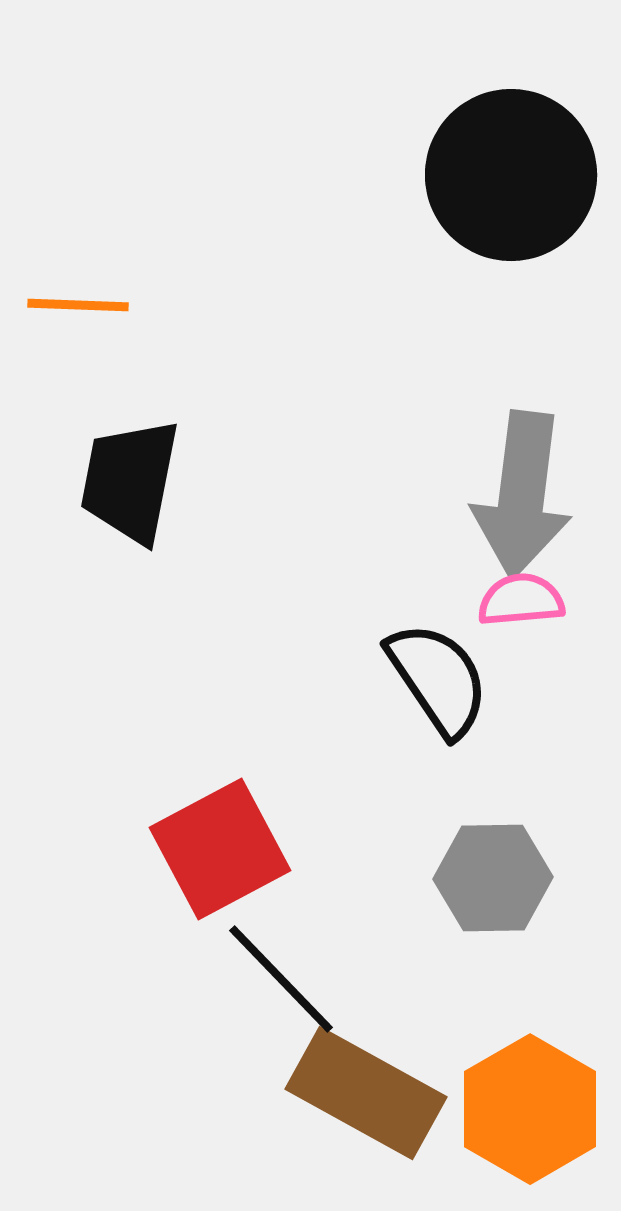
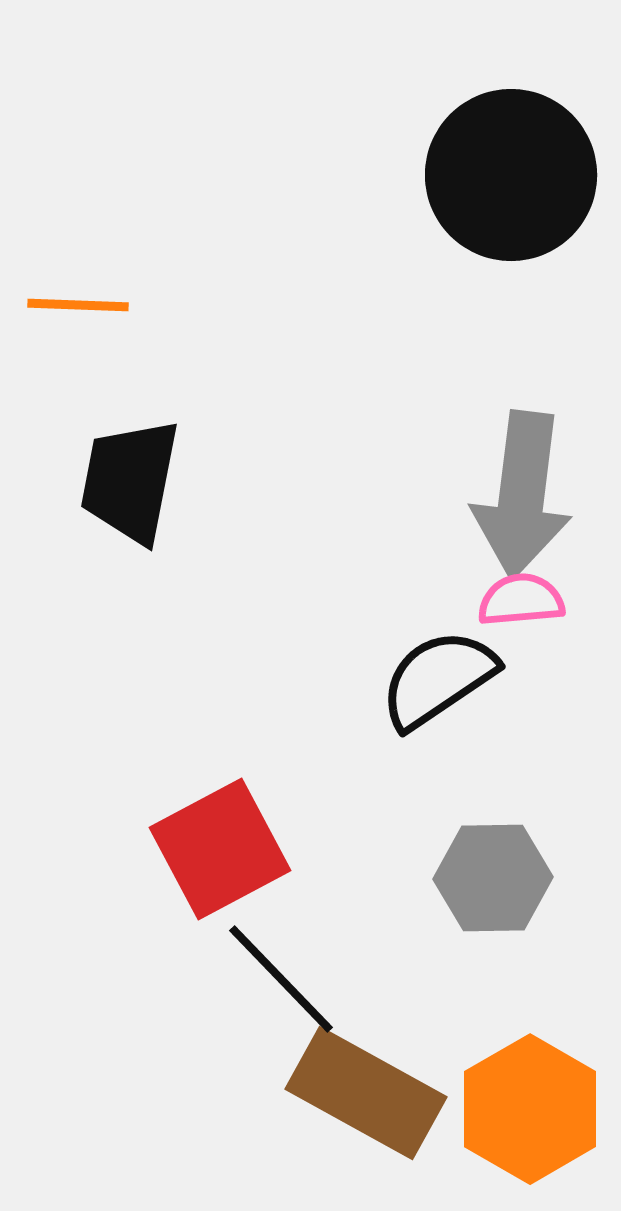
black semicircle: rotated 90 degrees counterclockwise
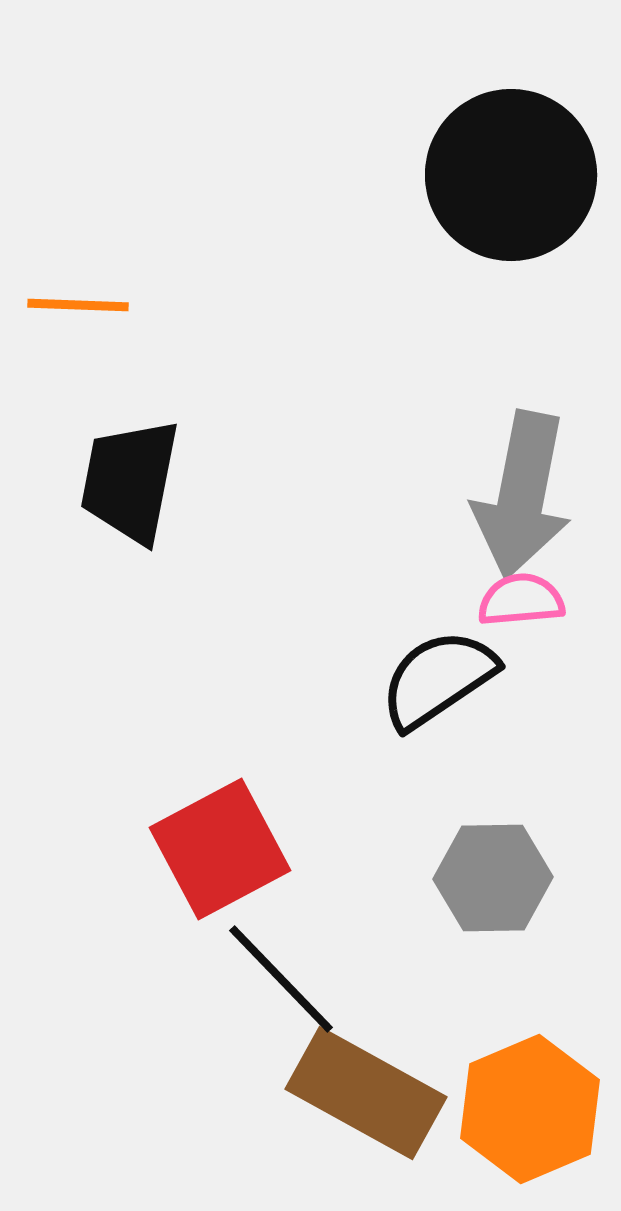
gray arrow: rotated 4 degrees clockwise
orange hexagon: rotated 7 degrees clockwise
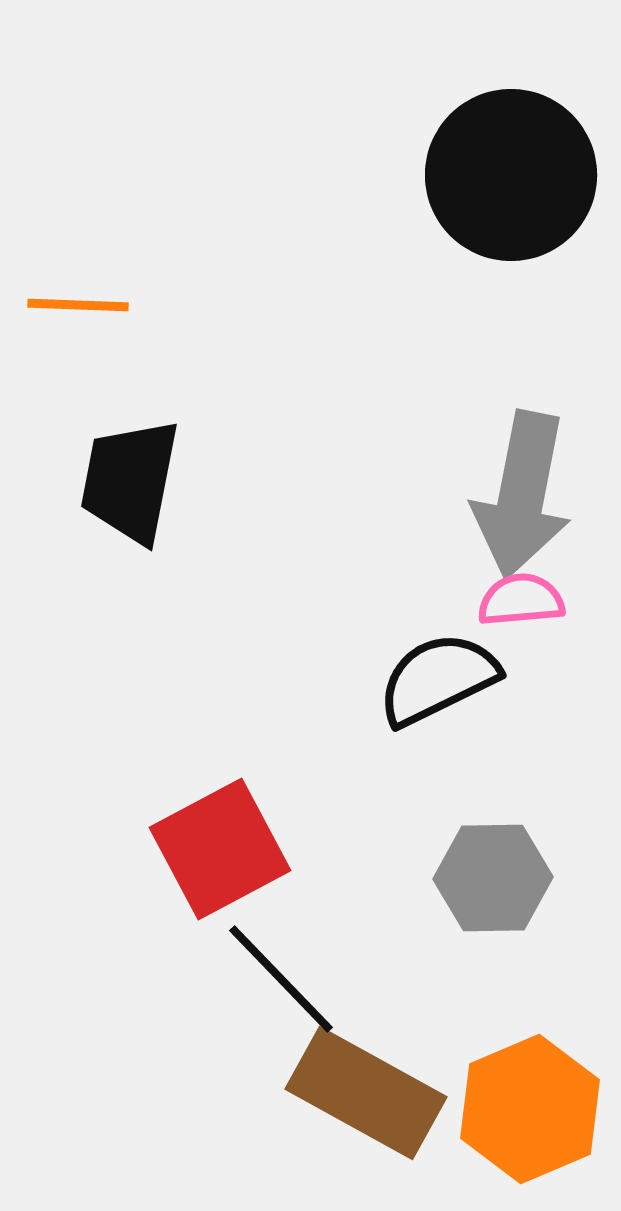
black semicircle: rotated 8 degrees clockwise
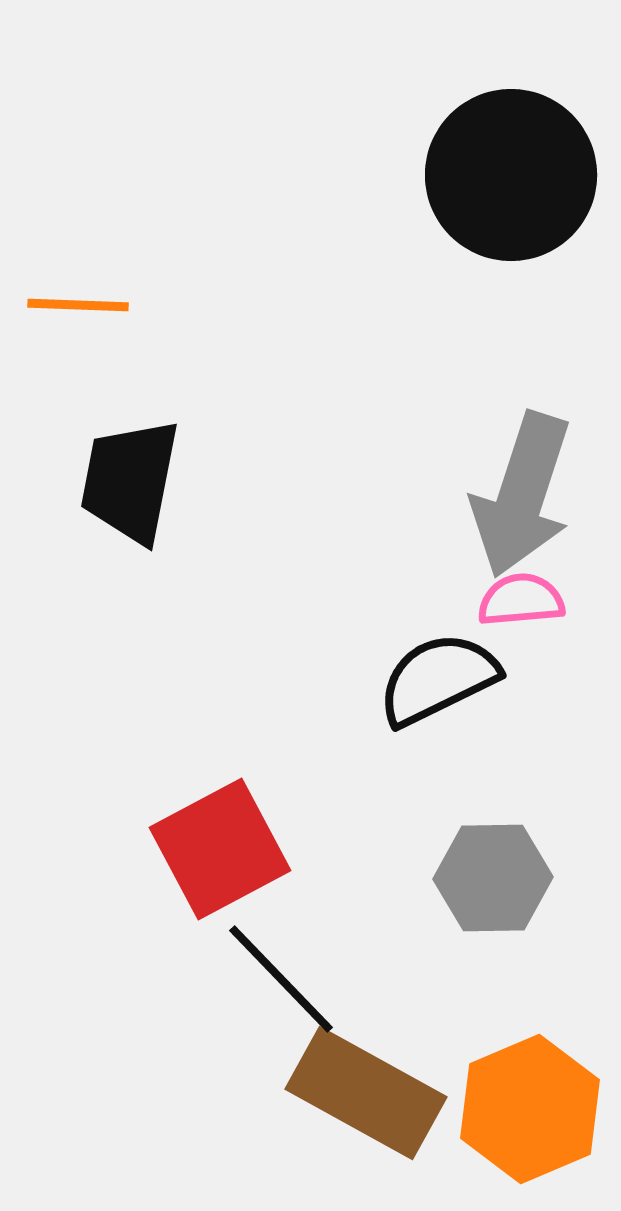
gray arrow: rotated 7 degrees clockwise
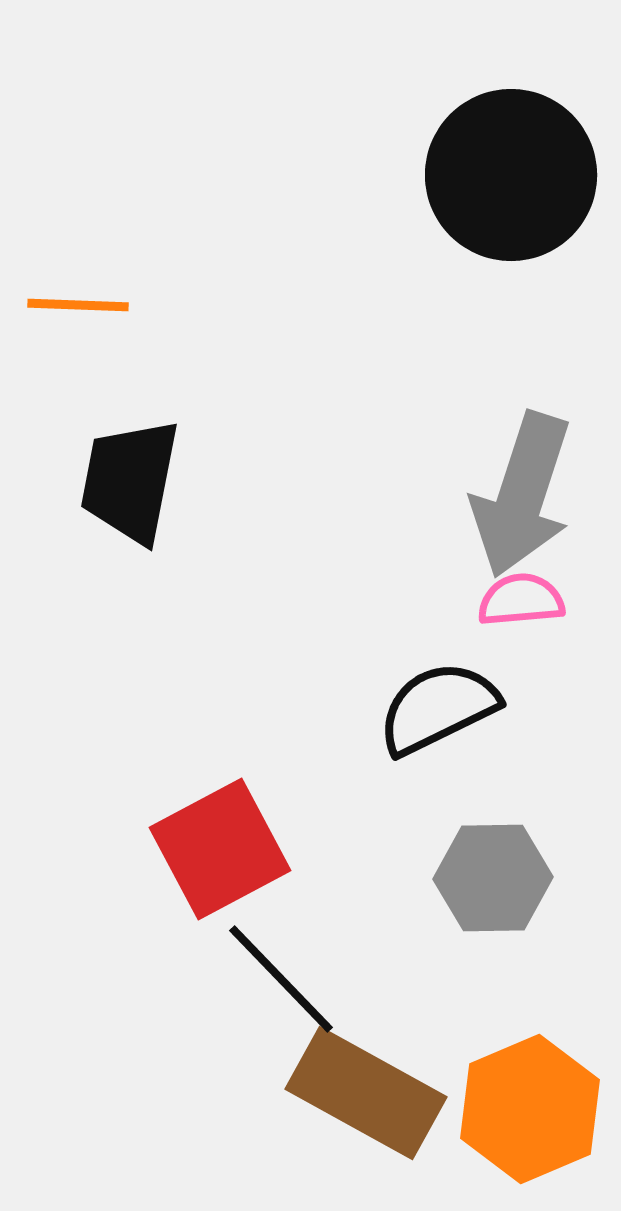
black semicircle: moved 29 px down
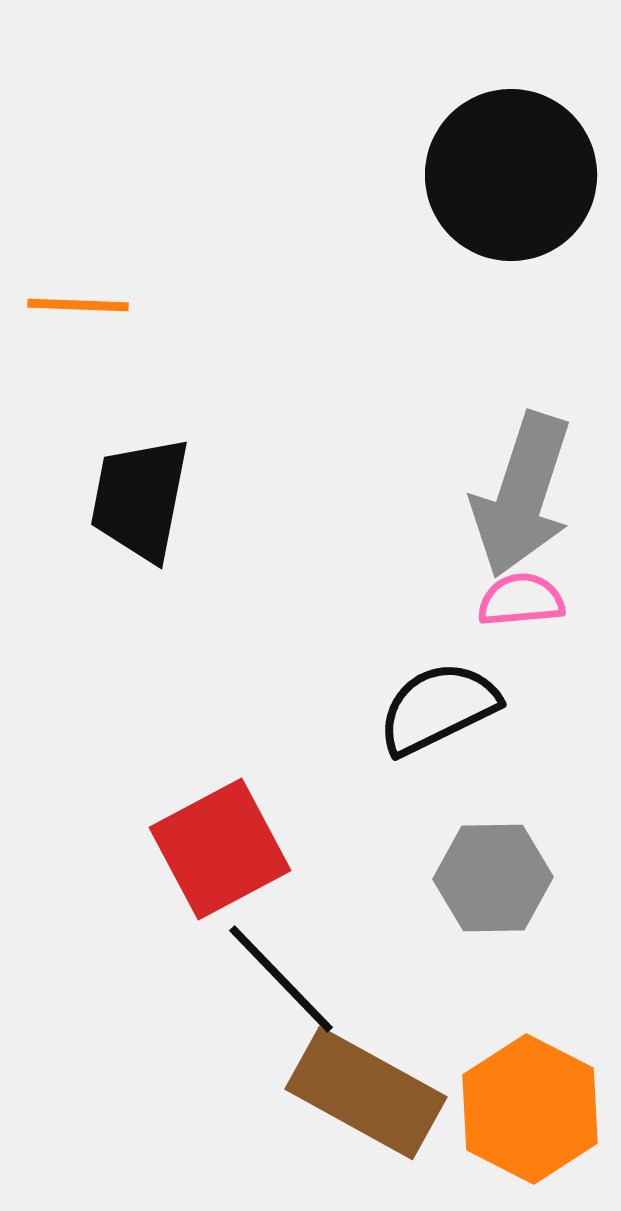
black trapezoid: moved 10 px right, 18 px down
orange hexagon: rotated 10 degrees counterclockwise
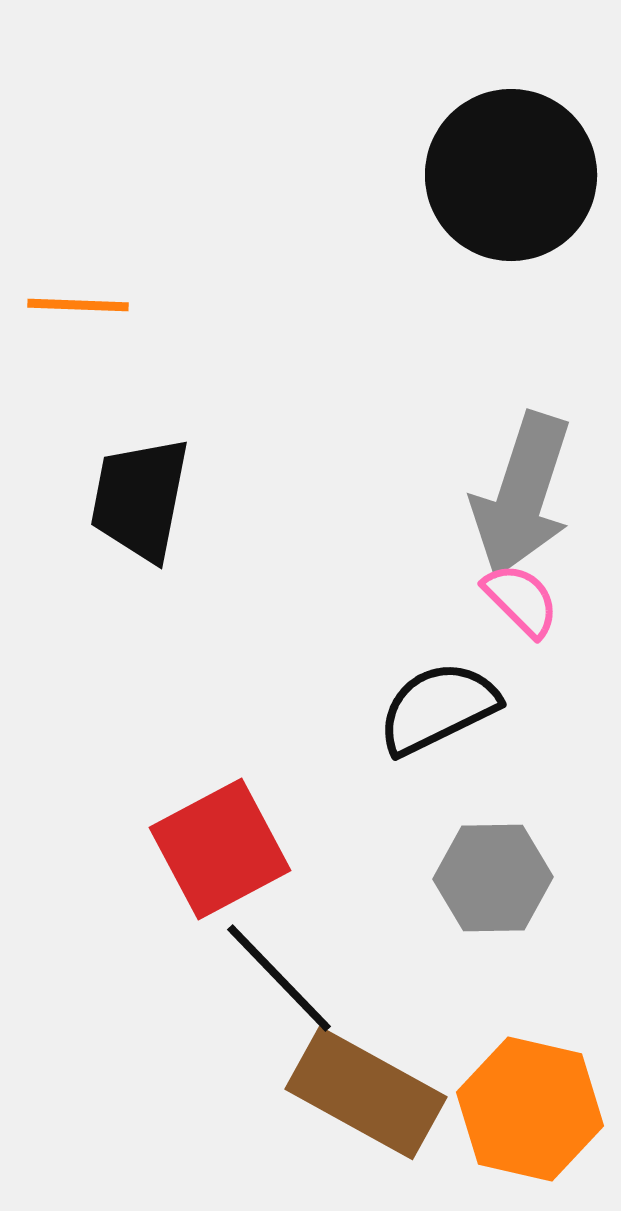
pink semicircle: rotated 50 degrees clockwise
black line: moved 2 px left, 1 px up
orange hexagon: rotated 14 degrees counterclockwise
